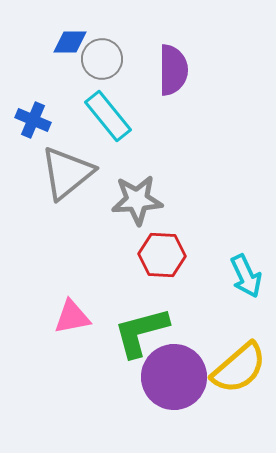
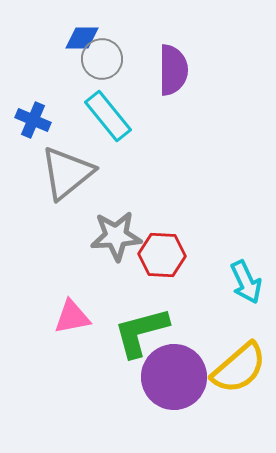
blue diamond: moved 12 px right, 4 px up
gray star: moved 21 px left, 36 px down
cyan arrow: moved 6 px down
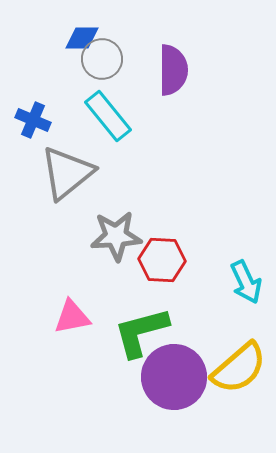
red hexagon: moved 5 px down
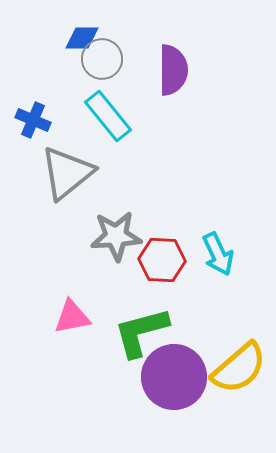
cyan arrow: moved 28 px left, 28 px up
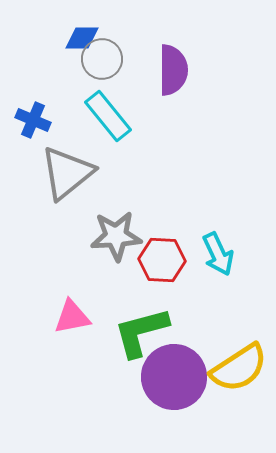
yellow semicircle: rotated 8 degrees clockwise
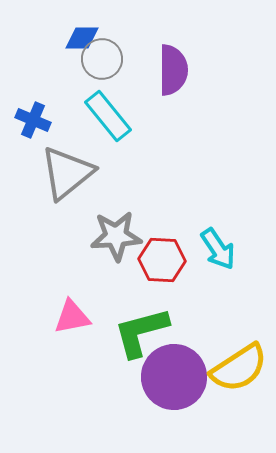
cyan arrow: moved 5 px up; rotated 9 degrees counterclockwise
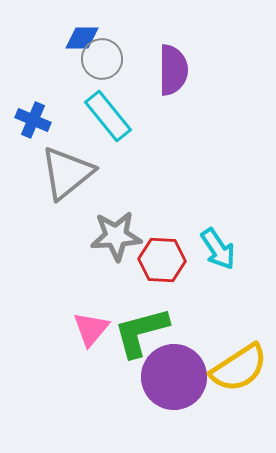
pink triangle: moved 19 px right, 12 px down; rotated 39 degrees counterclockwise
